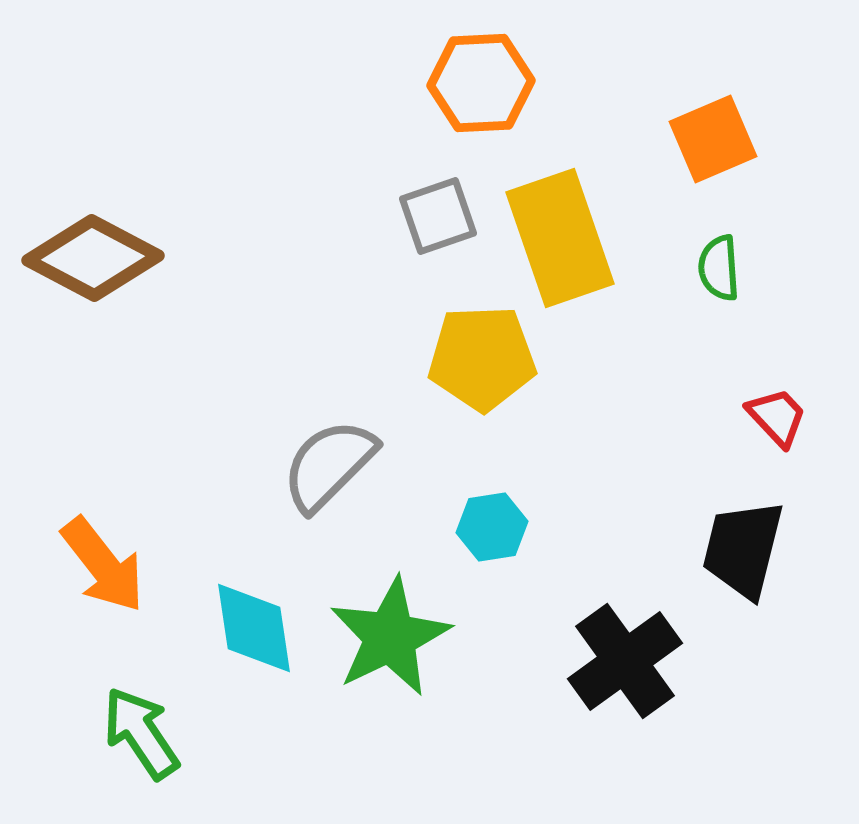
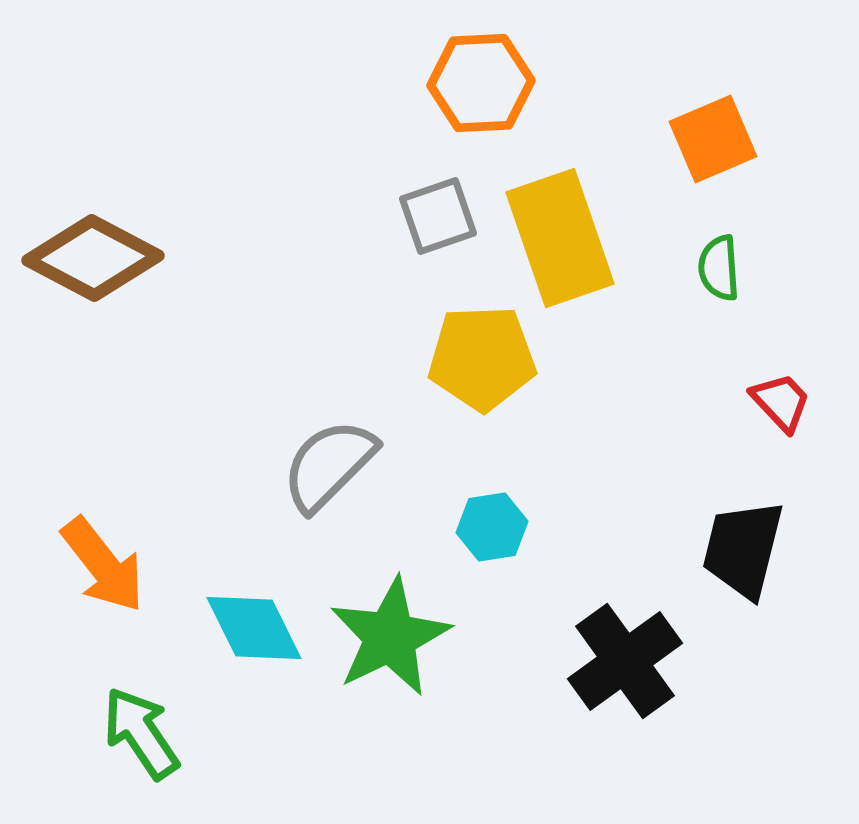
red trapezoid: moved 4 px right, 15 px up
cyan diamond: rotated 18 degrees counterclockwise
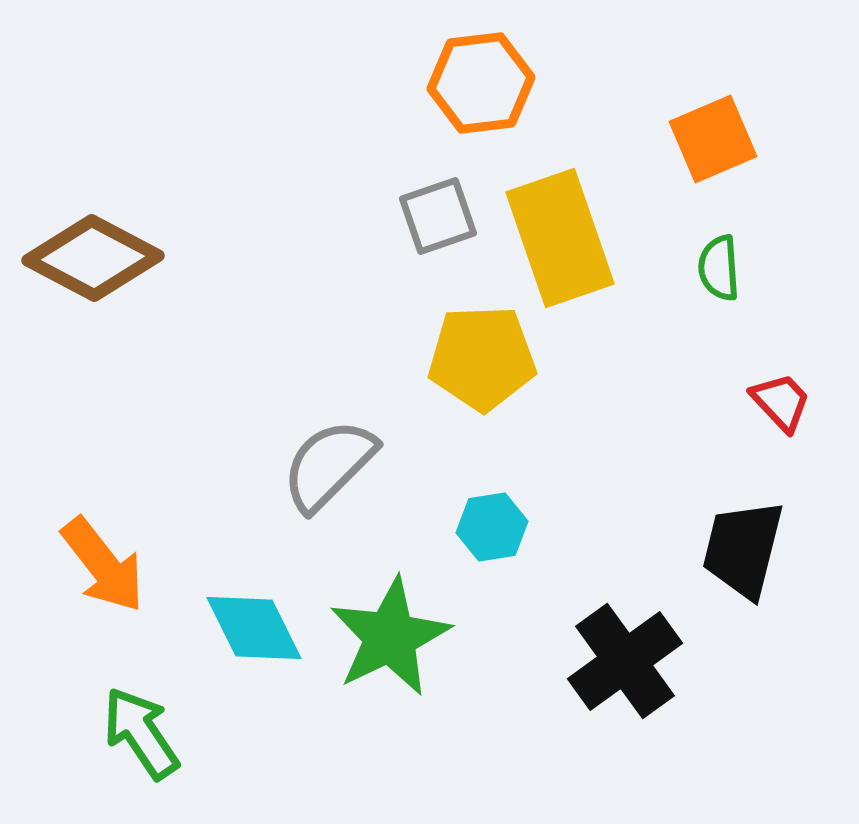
orange hexagon: rotated 4 degrees counterclockwise
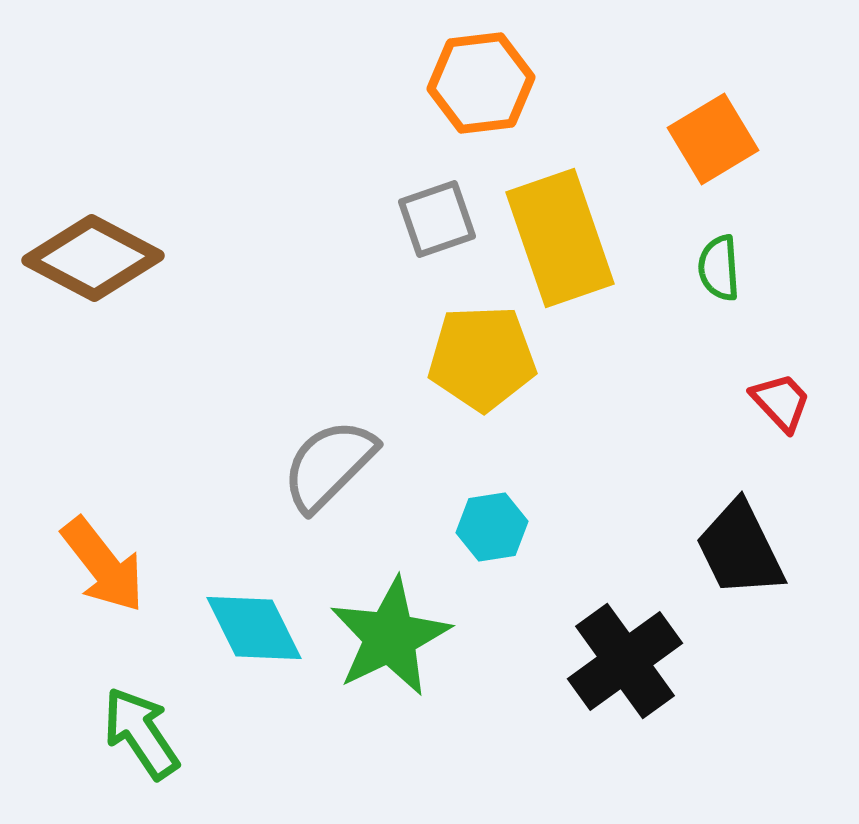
orange square: rotated 8 degrees counterclockwise
gray square: moved 1 px left, 3 px down
black trapezoid: moved 3 px left; rotated 40 degrees counterclockwise
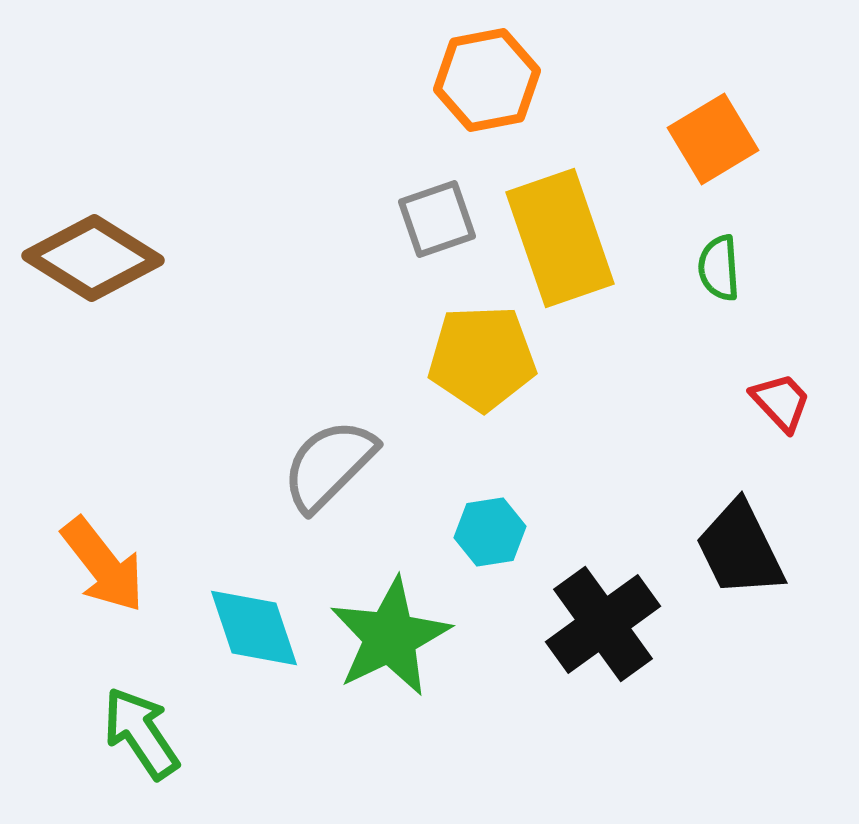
orange hexagon: moved 6 px right, 3 px up; rotated 4 degrees counterclockwise
brown diamond: rotated 4 degrees clockwise
cyan hexagon: moved 2 px left, 5 px down
cyan diamond: rotated 8 degrees clockwise
black cross: moved 22 px left, 37 px up
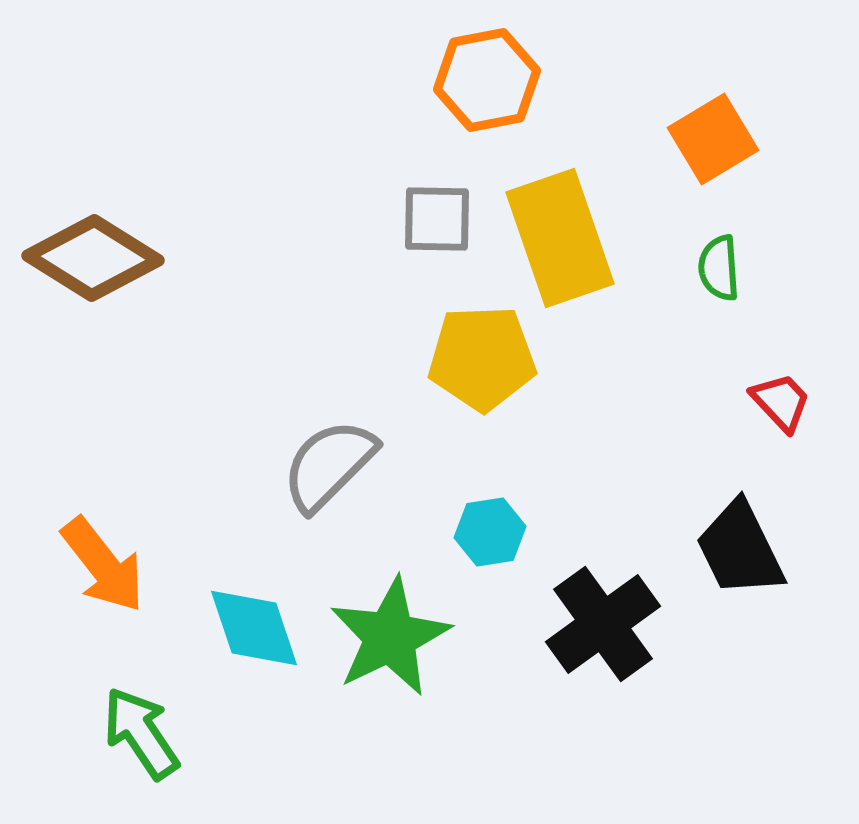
gray square: rotated 20 degrees clockwise
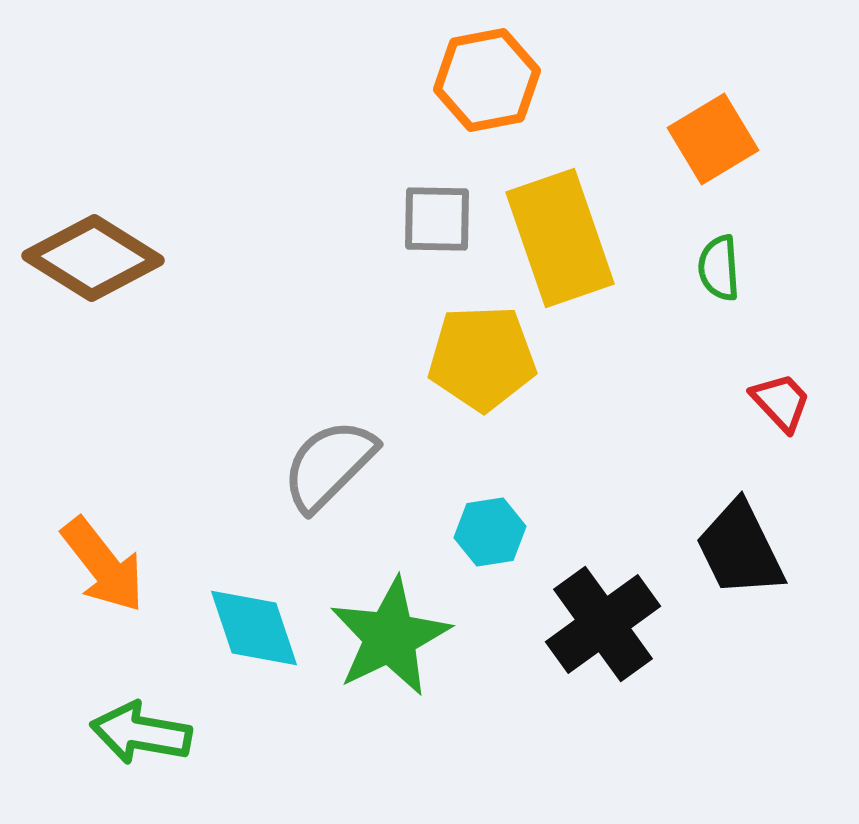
green arrow: rotated 46 degrees counterclockwise
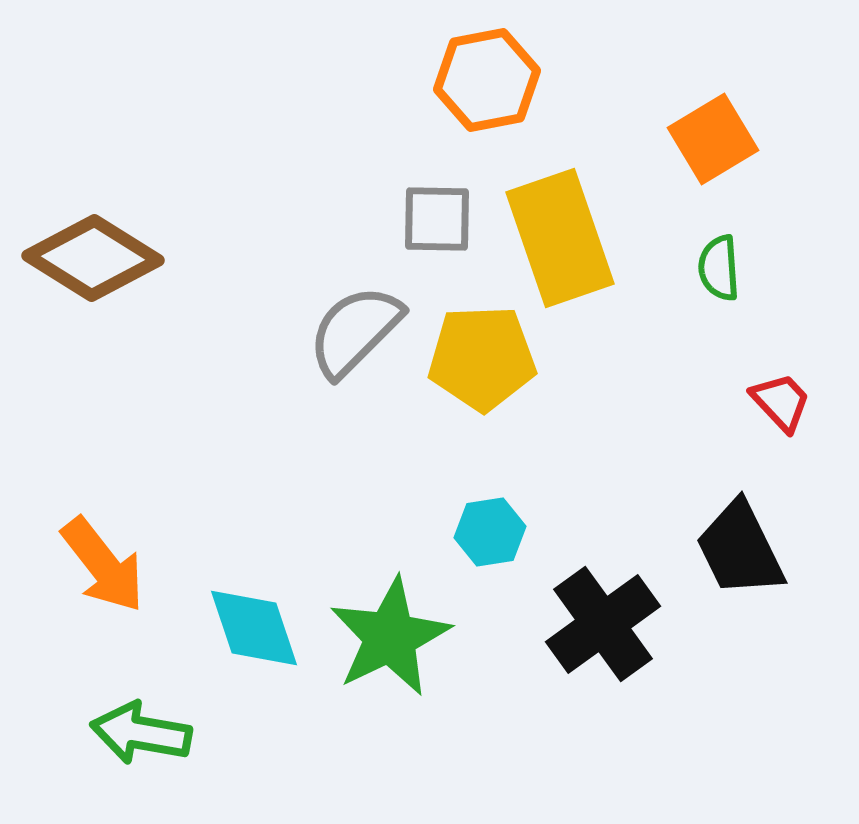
gray semicircle: moved 26 px right, 134 px up
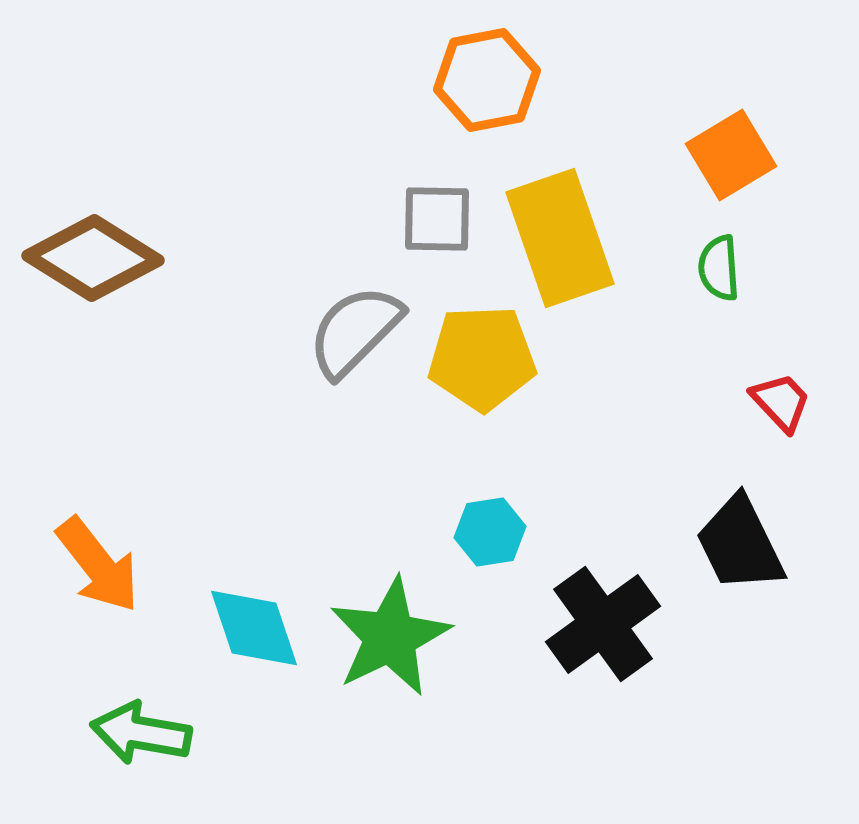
orange square: moved 18 px right, 16 px down
black trapezoid: moved 5 px up
orange arrow: moved 5 px left
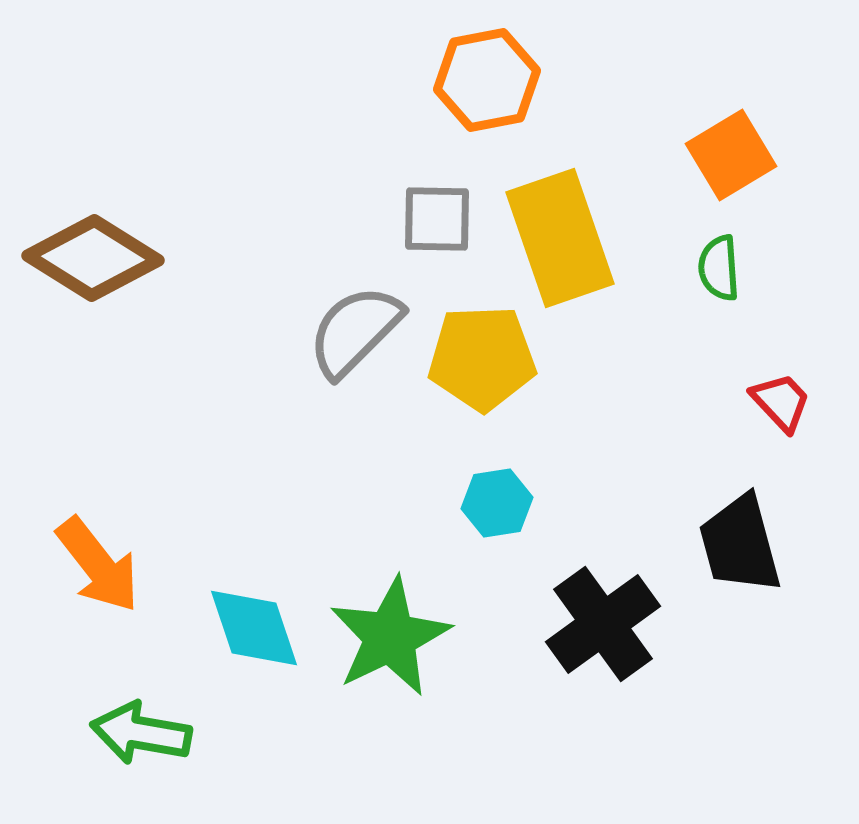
cyan hexagon: moved 7 px right, 29 px up
black trapezoid: rotated 11 degrees clockwise
